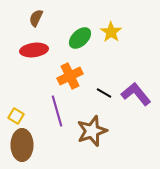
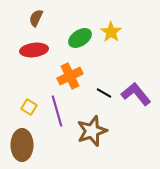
green ellipse: rotated 10 degrees clockwise
yellow square: moved 13 px right, 9 px up
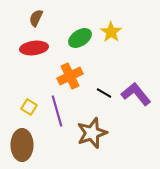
red ellipse: moved 2 px up
brown star: moved 2 px down
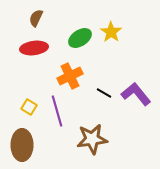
brown star: moved 6 px down; rotated 12 degrees clockwise
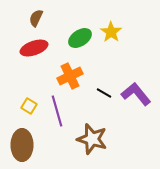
red ellipse: rotated 12 degrees counterclockwise
yellow square: moved 1 px up
brown star: rotated 24 degrees clockwise
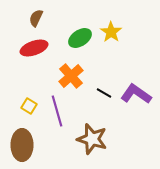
orange cross: moved 1 px right; rotated 15 degrees counterclockwise
purple L-shape: rotated 16 degrees counterclockwise
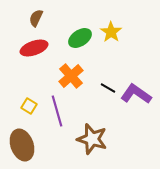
black line: moved 4 px right, 5 px up
brown ellipse: rotated 20 degrees counterclockwise
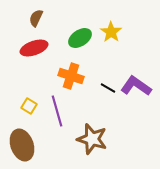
orange cross: rotated 30 degrees counterclockwise
purple L-shape: moved 8 px up
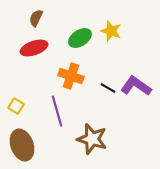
yellow star: moved 1 px up; rotated 15 degrees counterclockwise
yellow square: moved 13 px left
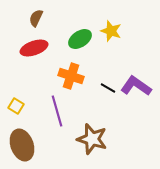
green ellipse: moved 1 px down
